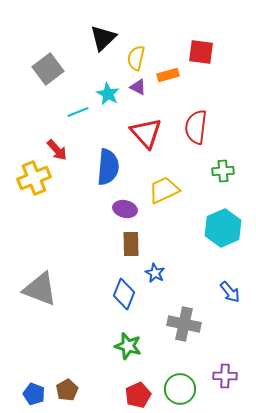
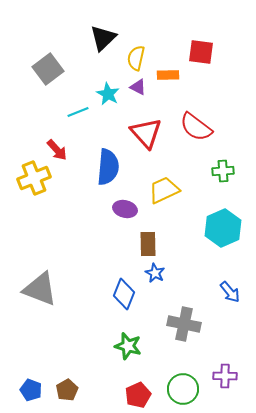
orange rectangle: rotated 15 degrees clockwise
red semicircle: rotated 60 degrees counterclockwise
brown rectangle: moved 17 px right
green circle: moved 3 px right
blue pentagon: moved 3 px left, 4 px up
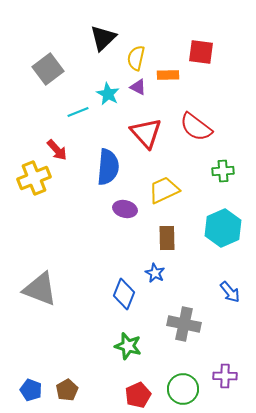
brown rectangle: moved 19 px right, 6 px up
